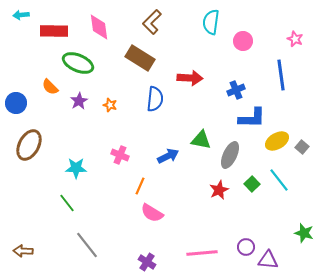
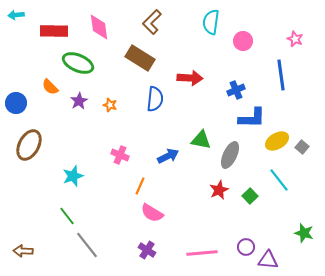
cyan arrow: moved 5 px left
cyan star: moved 3 px left, 8 px down; rotated 20 degrees counterclockwise
green square: moved 2 px left, 12 px down
green line: moved 13 px down
purple cross: moved 12 px up
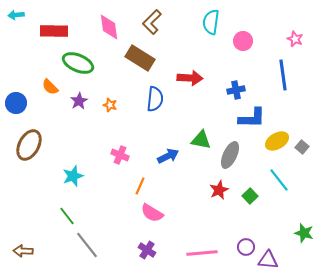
pink diamond: moved 10 px right
blue line: moved 2 px right
blue cross: rotated 12 degrees clockwise
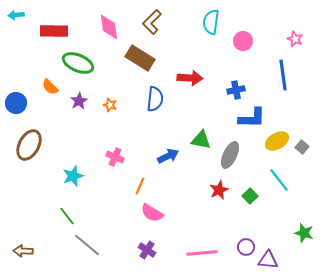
pink cross: moved 5 px left, 2 px down
gray line: rotated 12 degrees counterclockwise
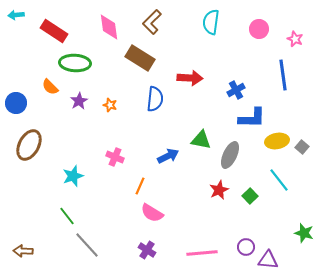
red rectangle: rotated 32 degrees clockwise
pink circle: moved 16 px right, 12 px up
green ellipse: moved 3 px left; rotated 20 degrees counterclockwise
blue cross: rotated 18 degrees counterclockwise
yellow ellipse: rotated 20 degrees clockwise
gray line: rotated 8 degrees clockwise
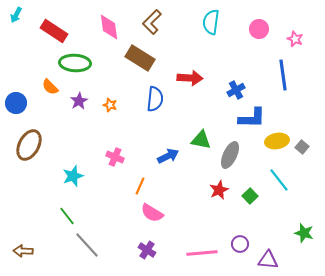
cyan arrow: rotated 56 degrees counterclockwise
purple circle: moved 6 px left, 3 px up
